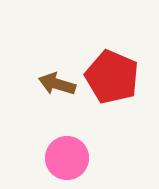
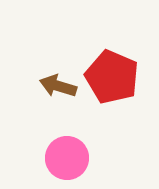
brown arrow: moved 1 px right, 2 px down
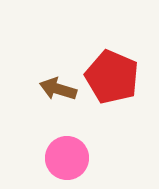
brown arrow: moved 3 px down
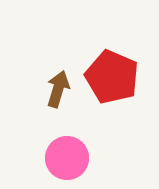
brown arrow: rotated 90 degrees clockwise
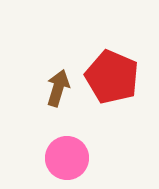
brown arrow: moved 1 px up
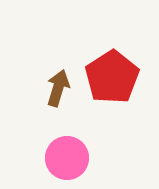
red pentagon: rotated 16 degrees clockwise
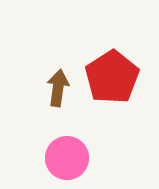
brown arrow: rotated 9 degrees counterclockwise
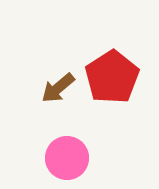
brown arrow: rotated 138 degrees counterclockwise
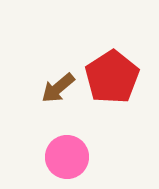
pink circle: moved 1 px up
